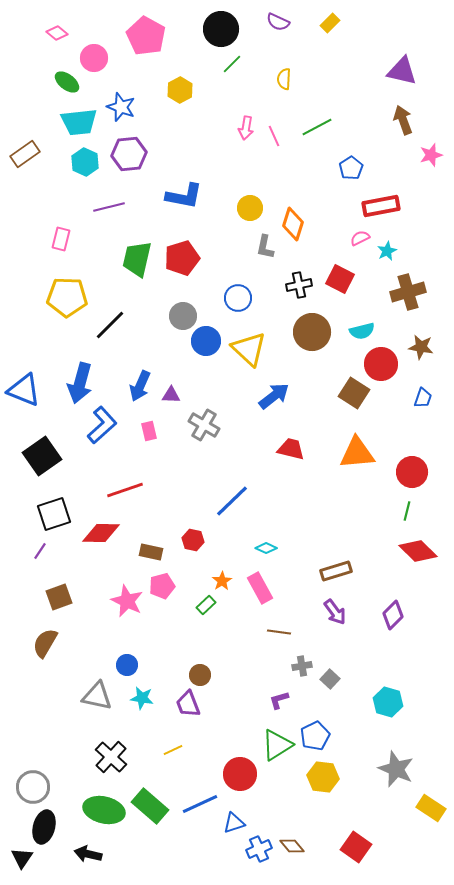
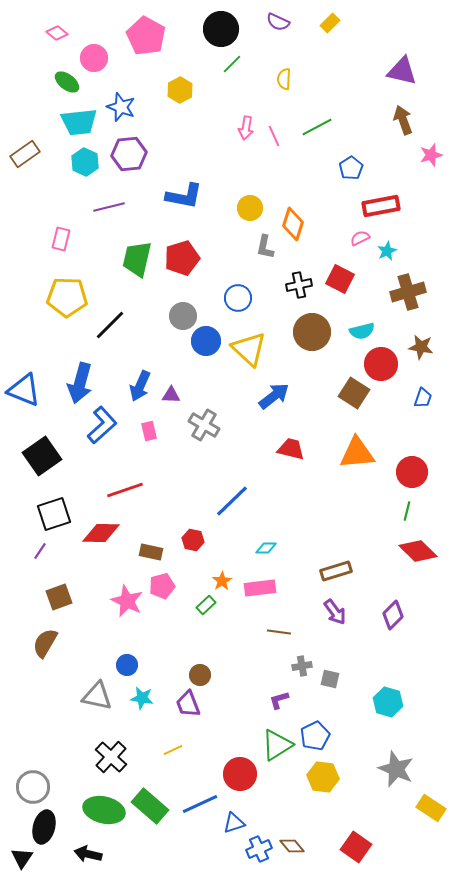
cyan diamond at (266, 548): rotated 25 degrees counterclockwise
pink rectangle at (260, 588): rotated 68 degrees counterclockwise
gray square at (330, 679): rotated 30 degrees counterclockwise
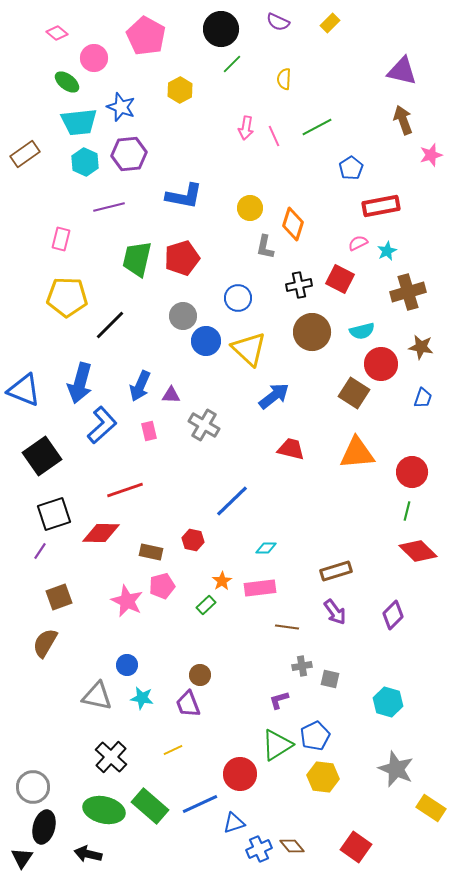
pink semicircle at (360, 238): moved 2 px left, 5 px down
brown line at (279, 632): moved 8 px right, 5 px up
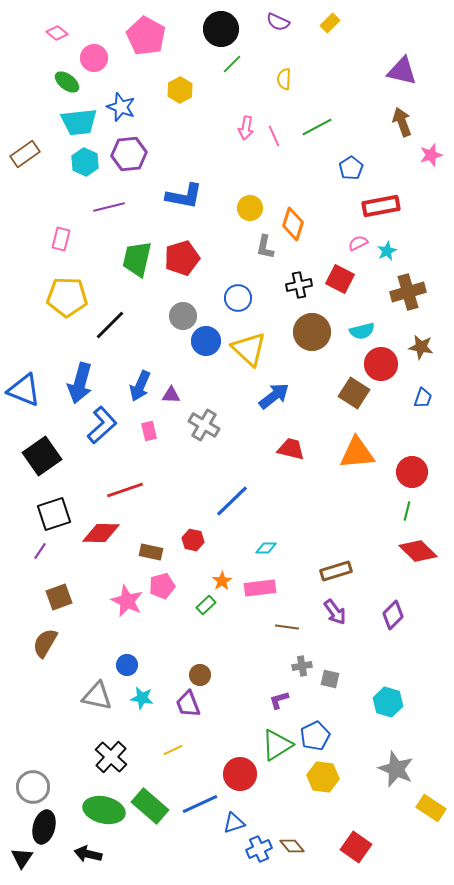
brown arrow at (403, 120): moved 1 px left, 2 px down
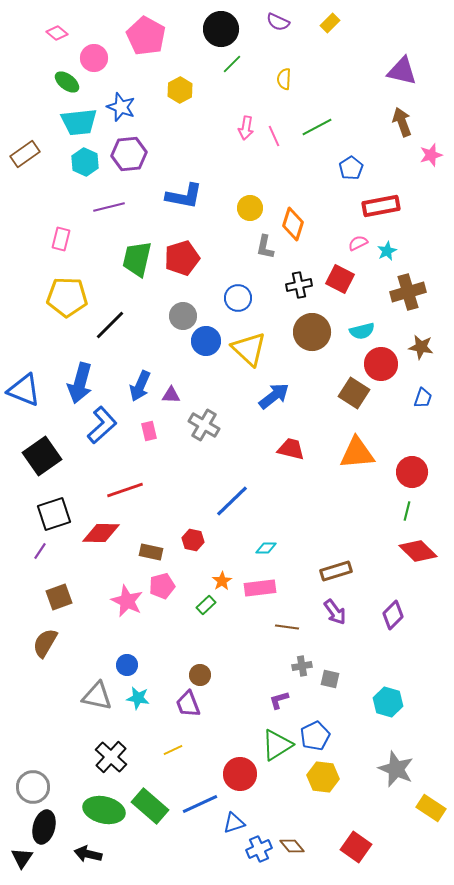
cyan star at (142, 698): moved 4 px left
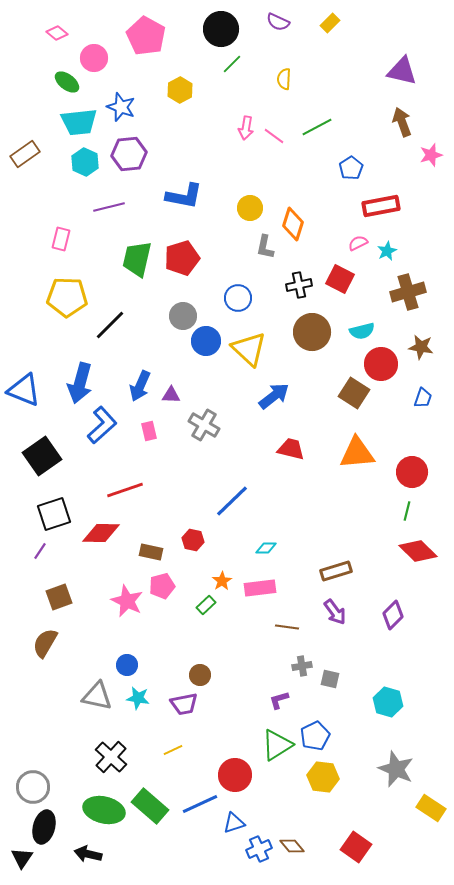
pink line at (274, 136): rotated 30 degrees counterclockwise
purple trapezoid at (188, 704): moved 4 px left; rotated 80 degrees counterclockwise
red circle at (240, 774): moved 5 px left, 1 px down
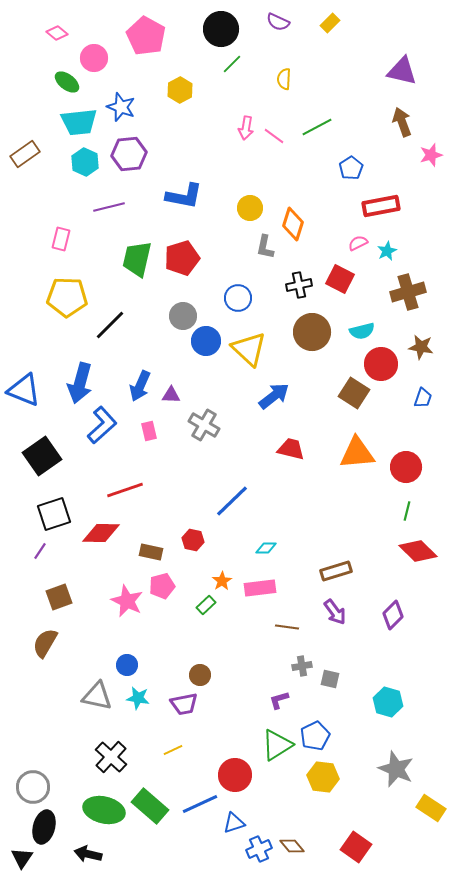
red circle at (412, 472): moved 6 px left, 5 px up
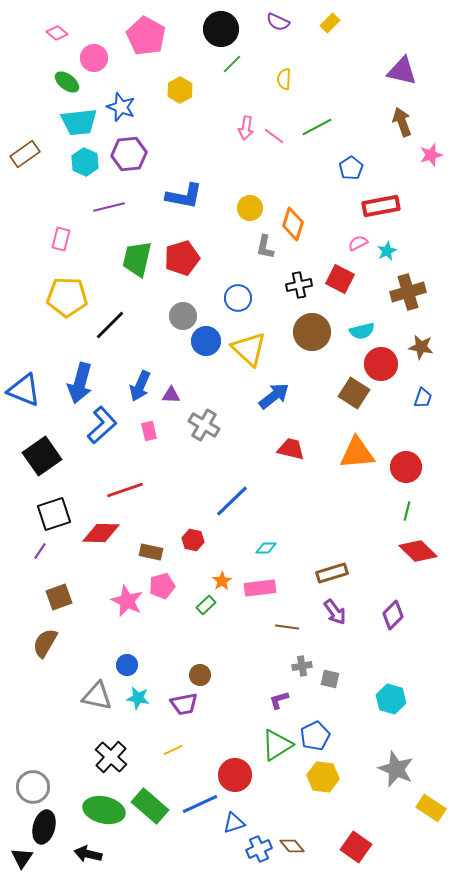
brown rectangle at (336, 571): moved 4 px left, 2 px down
cyan hexagon at (388, 702): moved 3 px right, 3 px up
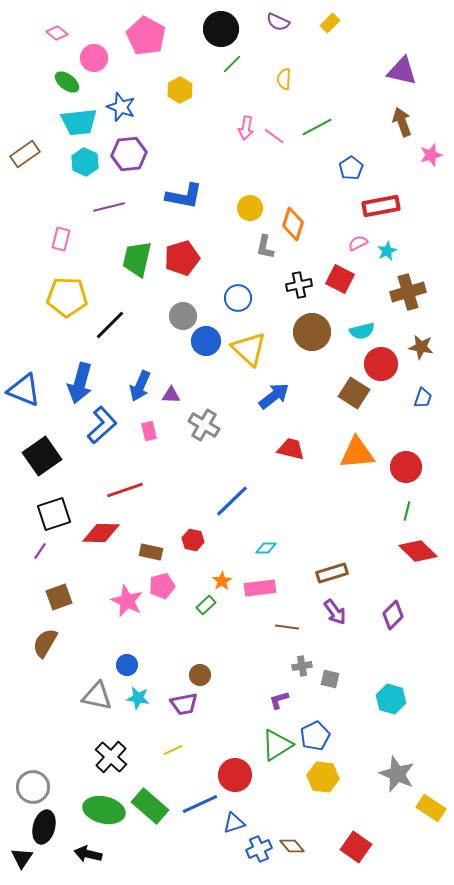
gray star at (396, 769): moved 1 px right, 5 px down
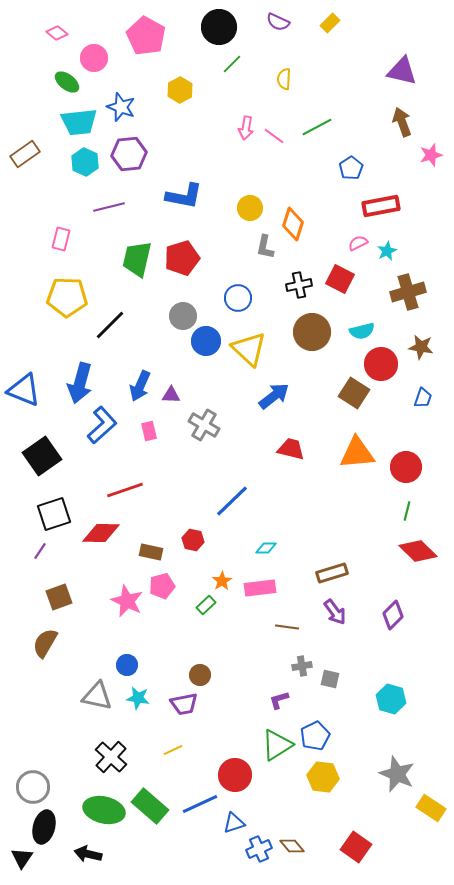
black circle at (221, 29): moved 2 px left, 2 px up
